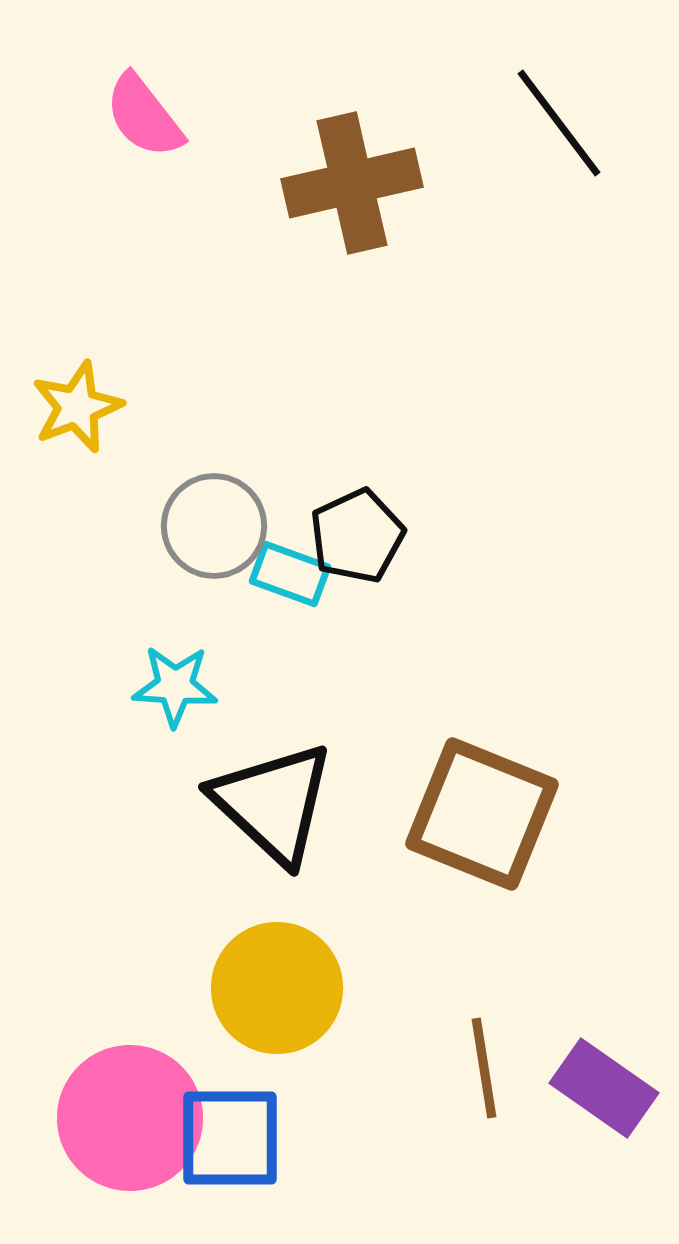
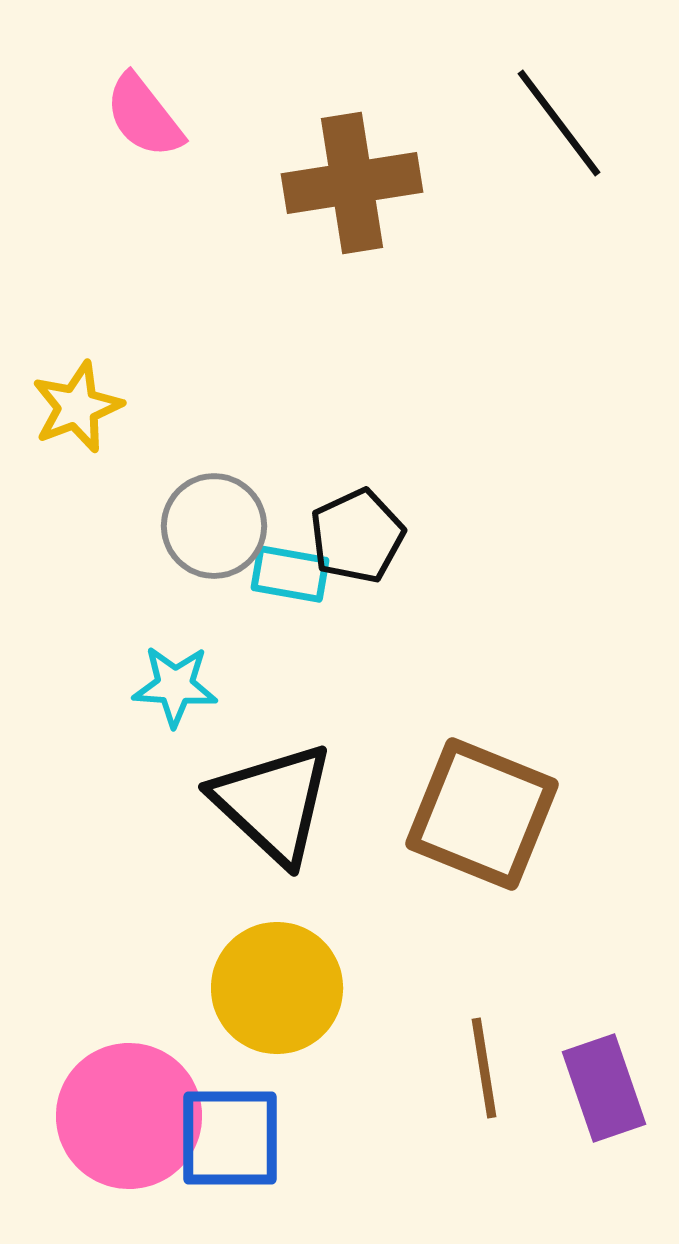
brown cross: rotated 4 degrees clockwise
cyan rectangle: rotated 10 degrees counterclockwise
purple rectangle: rotated 36 degrees clockwise
pink circle: moved 1 px left, 2 px up
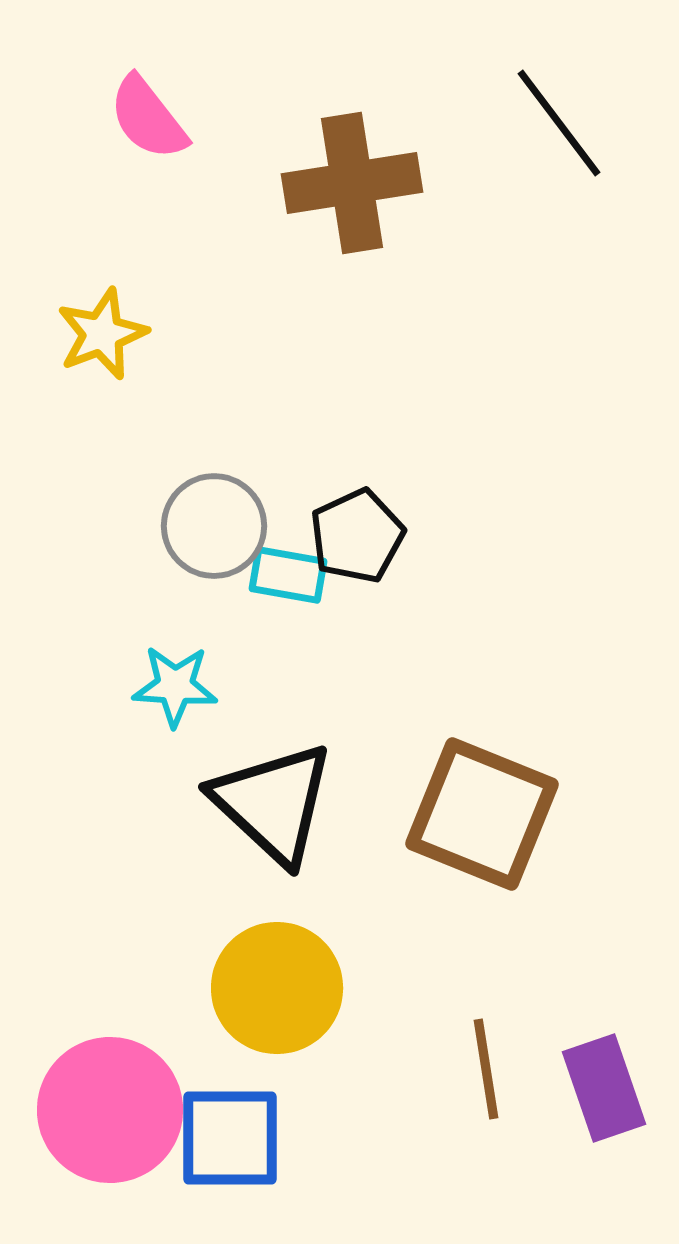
pink semicircle: moved 4 px right, 2 px down
yellow star: moved 25 px right, 73 px up
cyan rectangle: moved 2 px left, 1 px down
brown line: moved 2 px right, 1 px down
pink circle: moved 19 px left, 6 px up
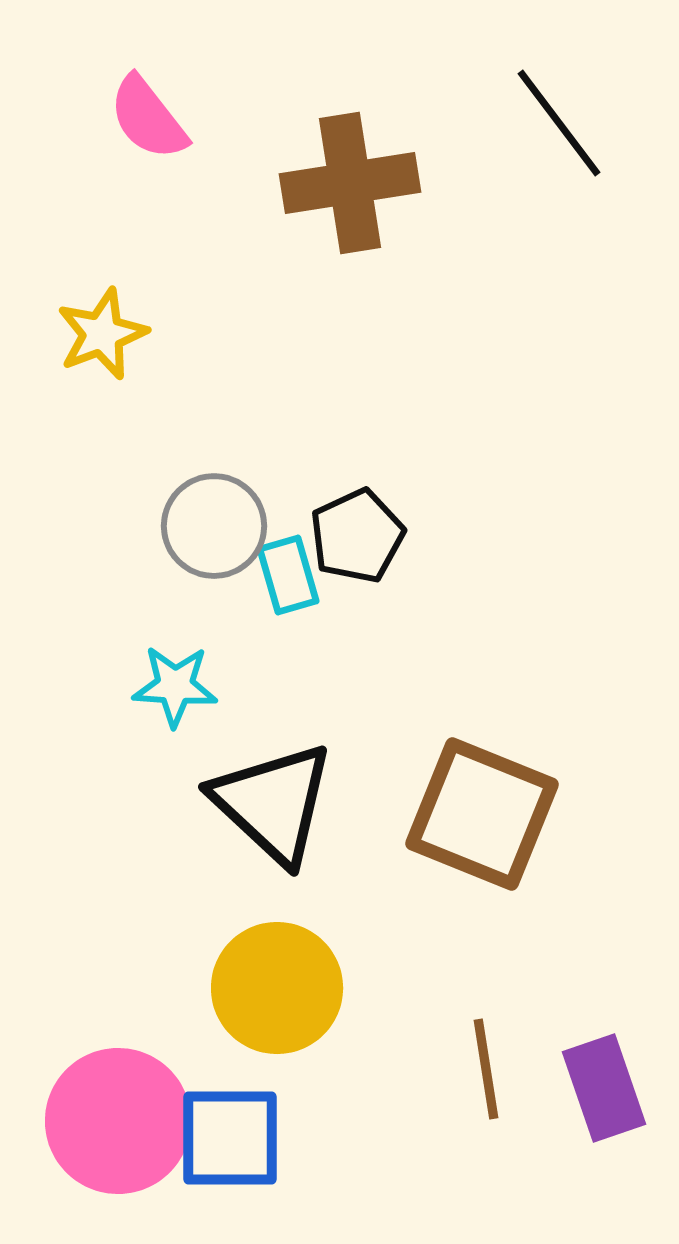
brown cross: moved 2 px left
cyan rectangle: rotated 64 degrees clockwise
pink circle: moved 8 px right, 11 px down
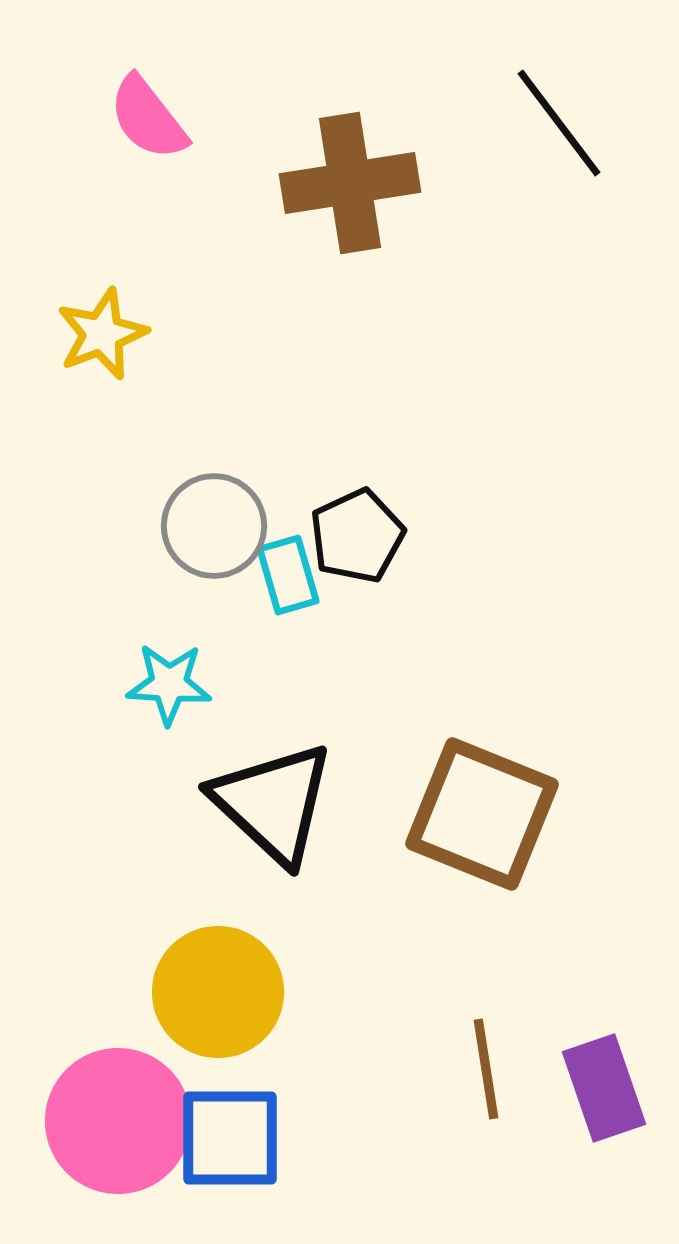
cyan star: moved 6 px left, 2 px up
yellow circle: moved 59 px left, 4 px down
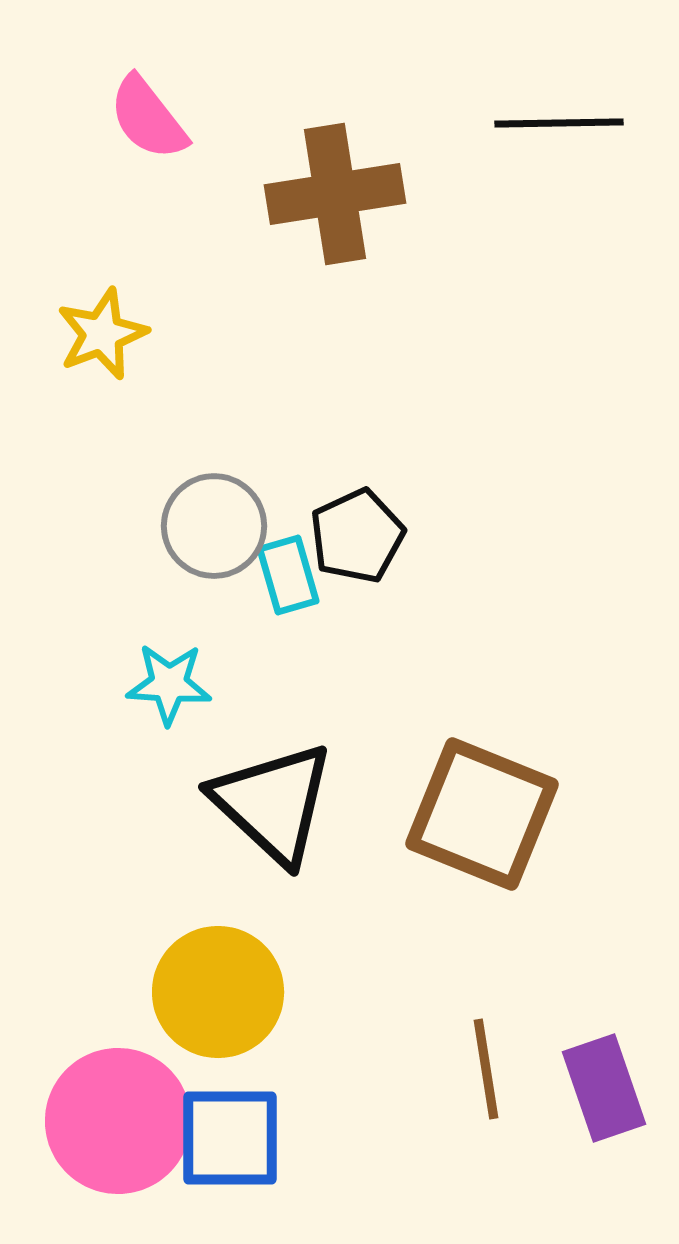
black line: rotated 54 degrees counterclockwise
brown cross: moved 15 px left, 11 px down
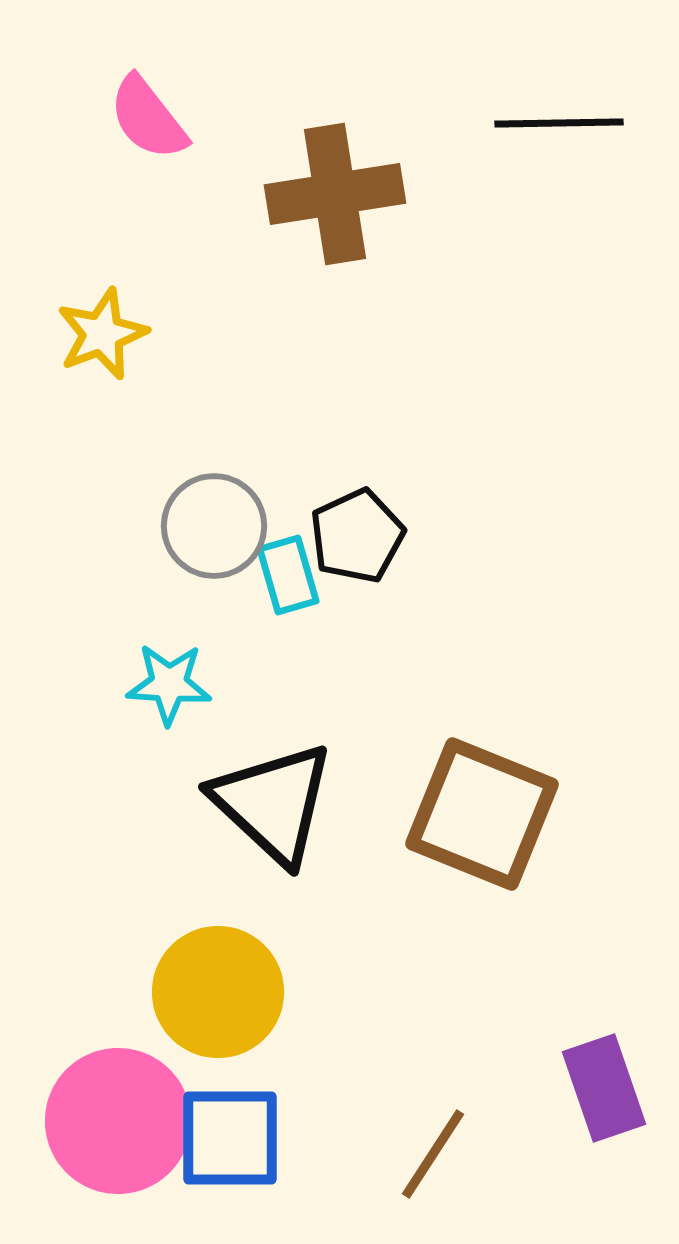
brown line: moved 53 px left, 85 px down; rotated 42 degrees clockwise
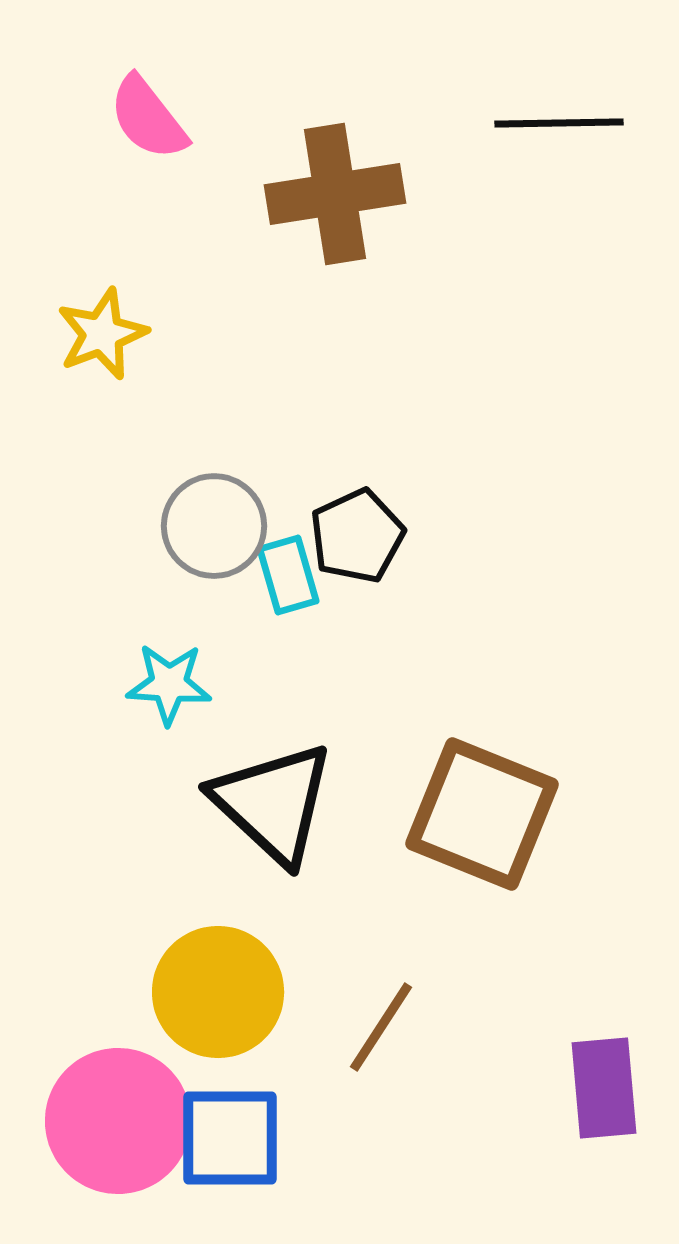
purple rectangle: rotated 14 degrees clockwise
brown line: moved 52 px left, 127 px up
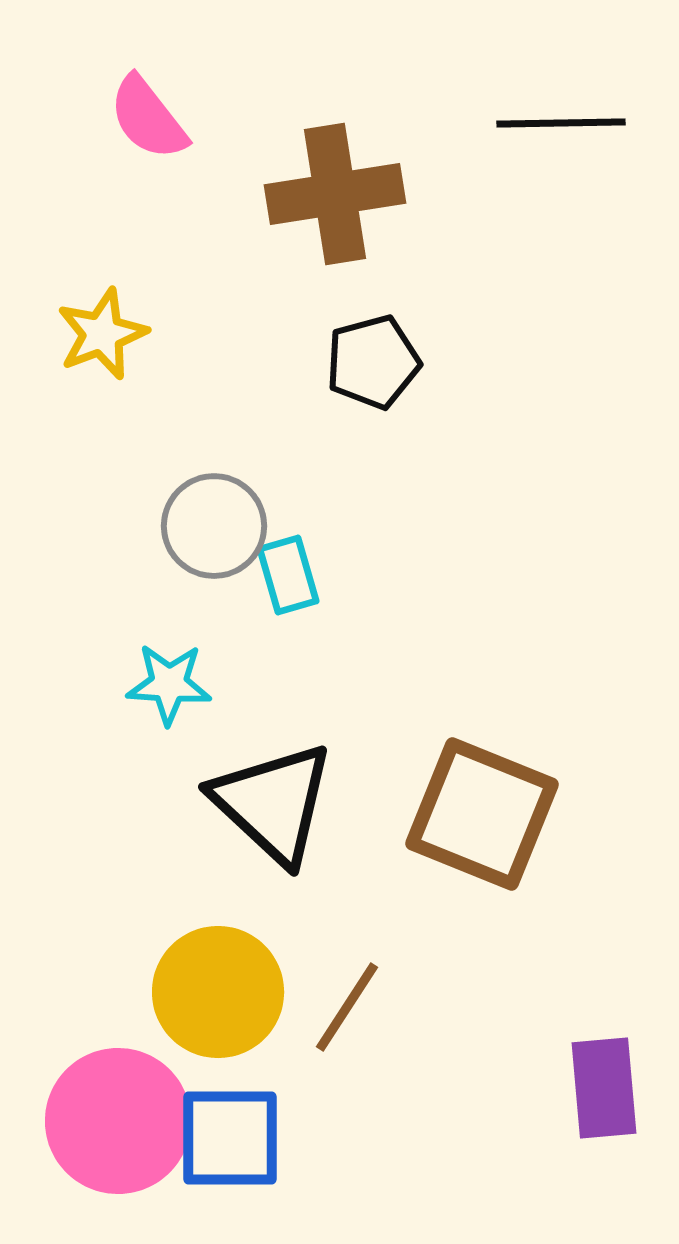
black line: moved 2 px right
black pentagon: moved 16 px right, 174 px up; rotated 10 degrees clockwise
brown line: moved 34 px left, 20 px up
